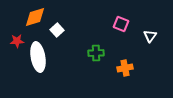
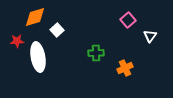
pink square: moved 7 px right, 4 px up; rotated 28 degrees clockwise
orange cross: rotated 14 degrees counterclockwise
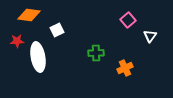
orange diamond: moved 6 px left, 2 px up; rotated 25 degrees clockwise
white square: rotated 16 degrees clockwise
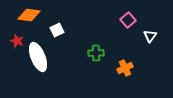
red star: rotated 24 degrees clockwise
white ellipse: rotated 12 degrees counterclockwise
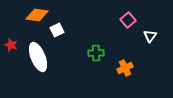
orange diamond: moved 8 px right
red star: moved 6 px left, 4 px down
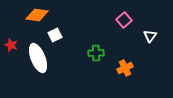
pink square: moved 4 px left
white square: moved 2 px left, 5 px down
white ellipse: moved 1 px down
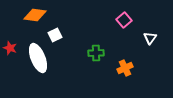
orange diamond: moved 2 px left
white triangle: moved 2 px down
red star: moved 1 px left, 3 px down
